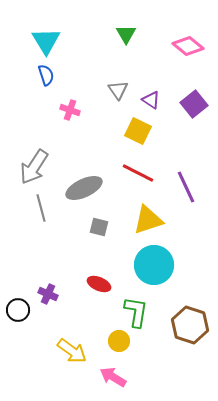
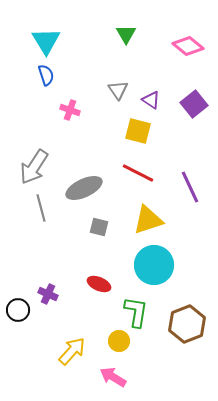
yellow square: rotated 12 degrees counterclockwise
purple line: moved 4 px right
brown hexagon: moved 3 px left, 1 px up; rotated 21 degrees clockwise
yellow arrow: rotated 84 degrees counterclockwise
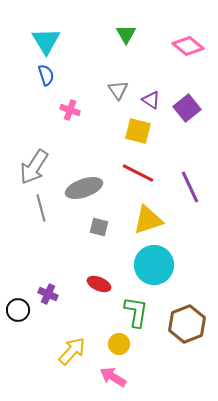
purple square: moved 7 px left, 4 px down
gray ellipse: rotated 6 degrees clockwise
yellow circle: moved 3 px down
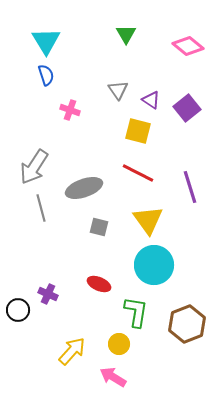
purple line: rotated 8 degrees clockwise
yellow triangle: rotated 48 degrees counterclockwise
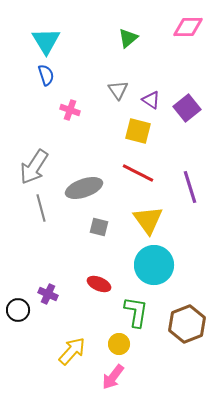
green triangle: moved 2 px right, 4 px down; rotated 20 degrees clockwise
pink diamond: moved 19 px up; rotated 40 degrees counterclockwise
pink arrow: rotated 84 degrees counterclockwise
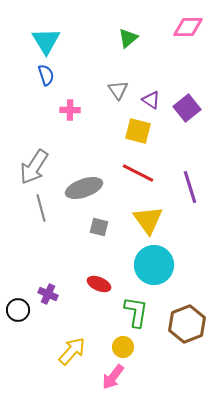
pink cross: rotated 18 degrees counterclockwise
yellow circle: moved 4 px right, 3 px down
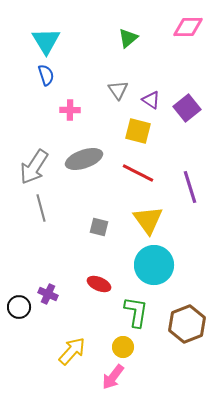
gray ellipse: moved 29 px up
black circle: moved 1 px right, 3 px up
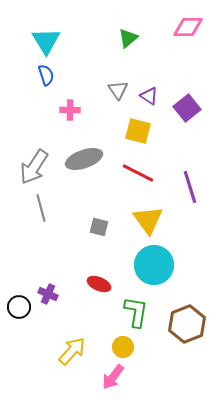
purple triangle: moved 2 px left, 4 px up
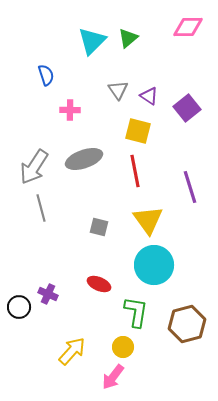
cyan triangle: moved 46 px right; rotated 16 degrees clockwise
red line: moved 3 px left, 2 px up; rotated 52 degrees clockwise
brown hexagon: rotated 6 degrees clockwise
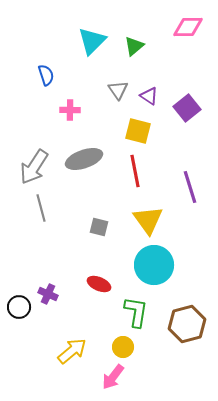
green triangle: moved 6 px right, 8 px down
yellow arrow: rotated 8 degrees clockwise
